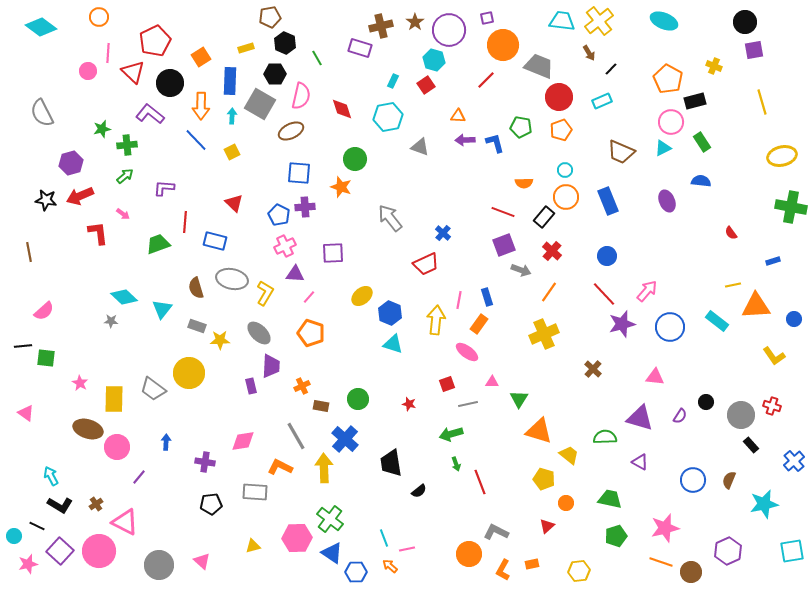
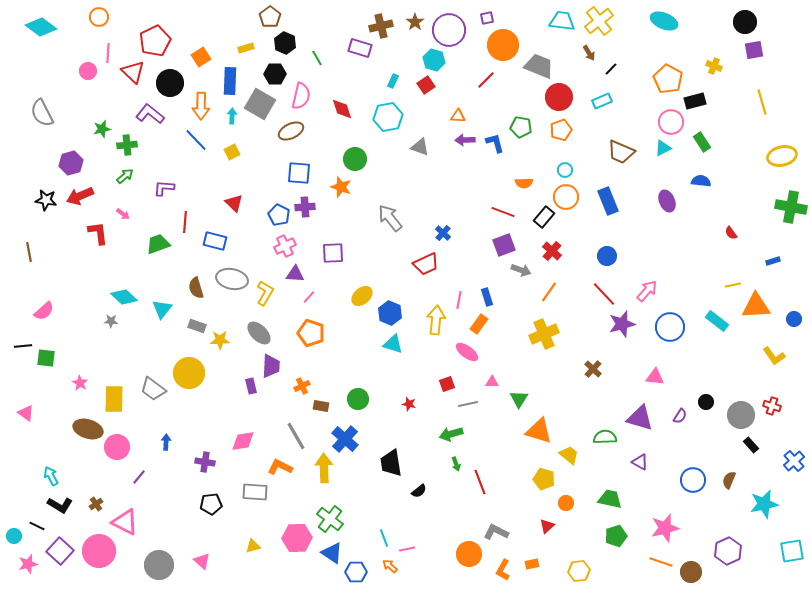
brown pentagon at (270, 17): rotated 25 degrees counterclockwise
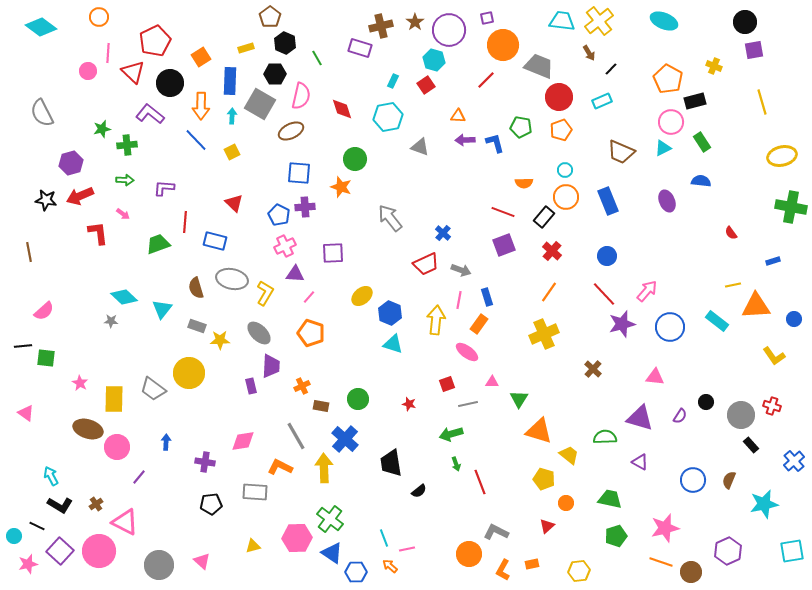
green arrow at (125, 176): moved 4 px down; rotated 42 degrees clockwise
gray arrow at (521, 270): moved 60 px left
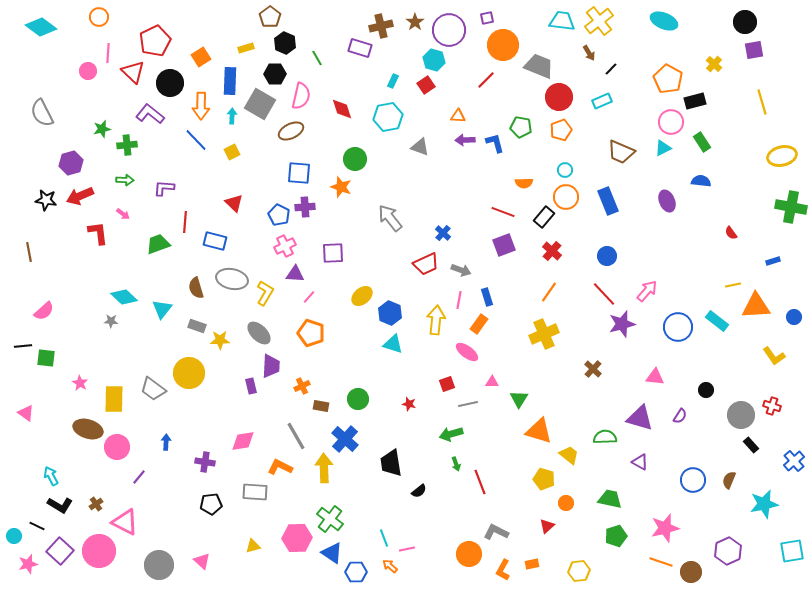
yellow cross at (714, 66): moved 2 px up; rotated 21 degrees clockwise
blue circle at (794, 319): moved 2 px up
blue circle at (670, 327): moved 8 px right
black circle at (706, 402): moved 12 px up
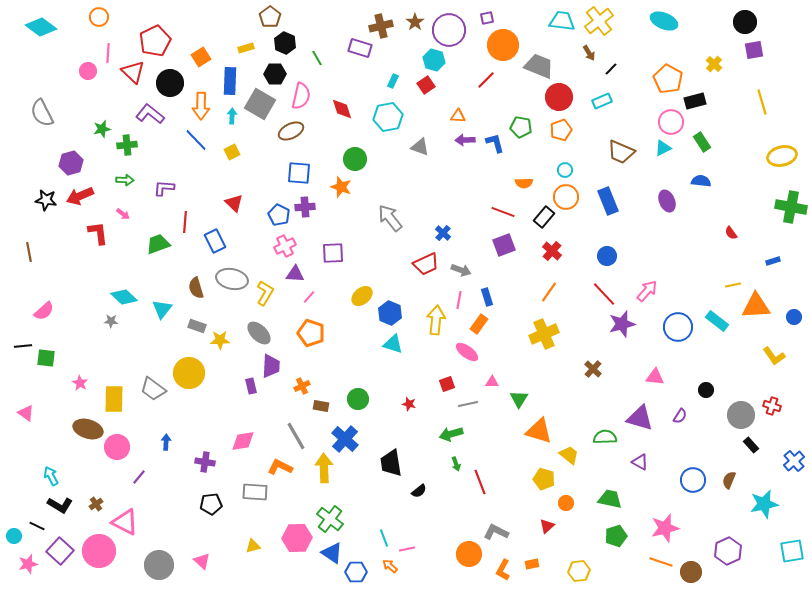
blue rectangle at (215, 241): rotated 50 degrees clockwise
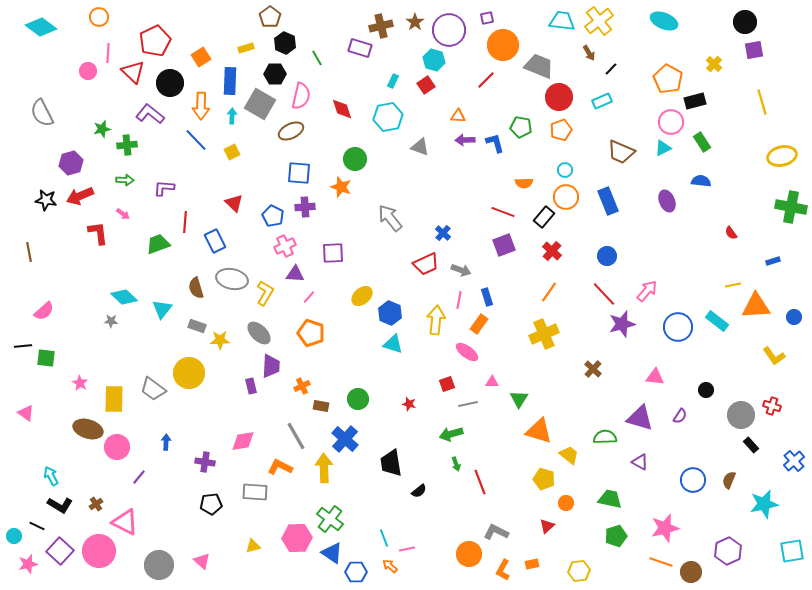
blue pentagon at (279, 215): moved 6 px left, 1 px down
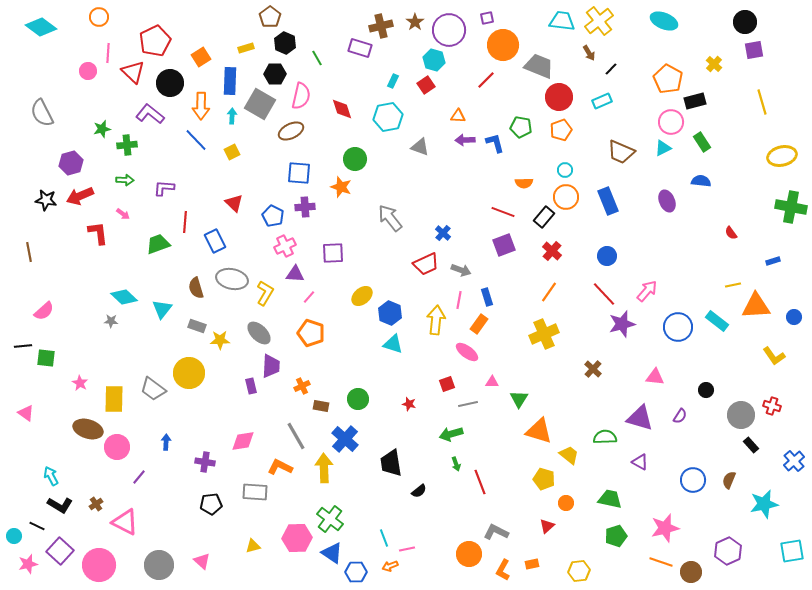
pink circle at (99, 551): moved 14 px down
orange arrow at (390, 566): rotated 63 degrees counterclockwise
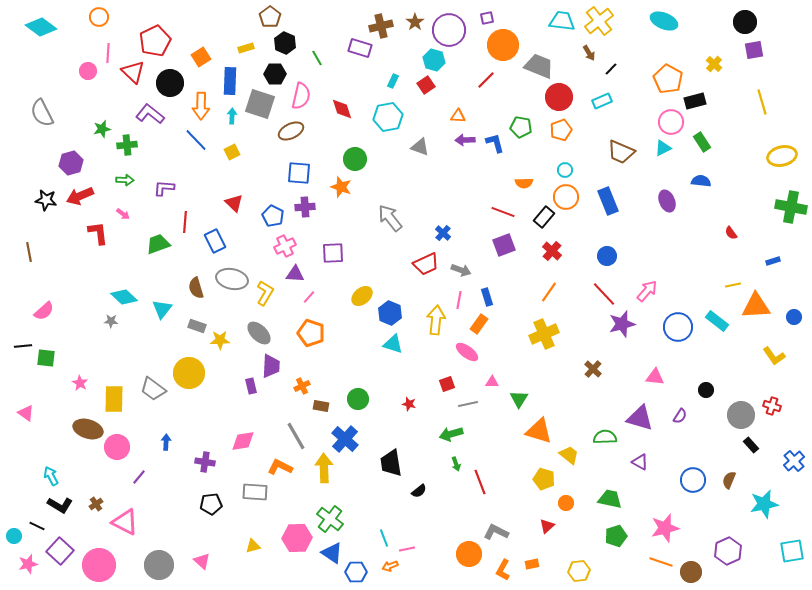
gray square at (260, 104): rotated 12 degrees counterclockwise
